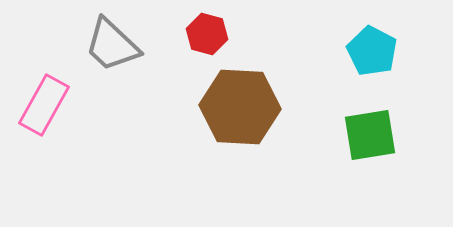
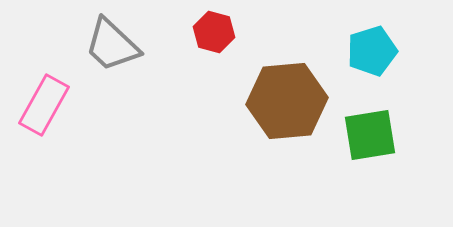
red hexagon: moved 7 px right, 2 px up
cyan pentagon: rotated 27 degrees clockwise
brown hexagon: moved 47 px right, 6 px up; rotated 8 degrees counterclockwise
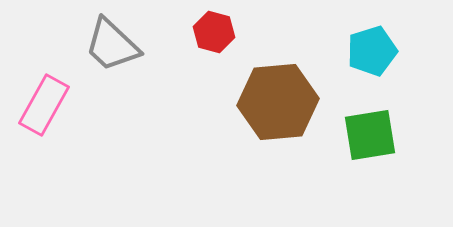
brown hexagon: moved 9 px left, 1 px down
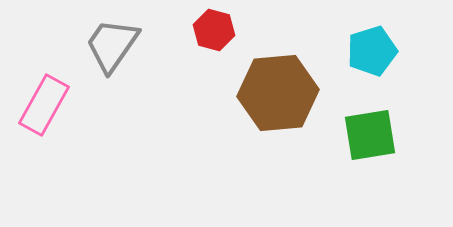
red hexagon: moved 2 px up
gray trapezoid: rotated 82 degrees clockwise
brown hexagon: moved 9 px up
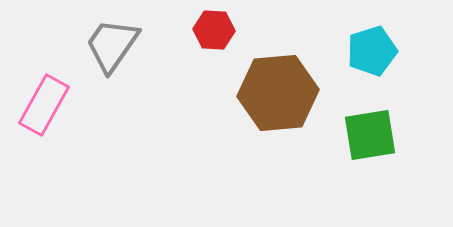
red hexagon: rotated 12 degrees counterclockwise
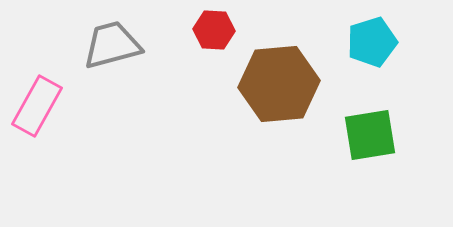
gray trapezoid: rotated 40 degrees clockwise
cyan pentagon: moved 9 px up
brown hexagon: moved 1 px right, 9 px up
pink rectangle: moved 7 px left, 1 px down
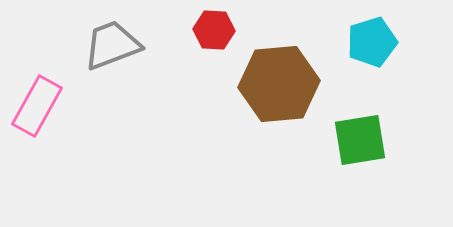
gray trapezoid: rotated 6 degrees counterclockwise
green square: moved 10 px left, 5 px down
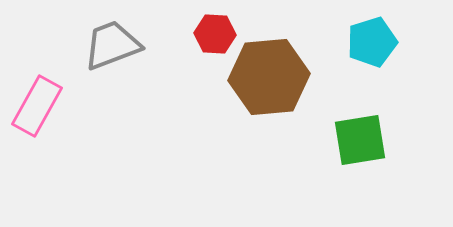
red hexagon: moved 1 px right, 4 px down
brown hexagon: moved 10 px left, 7 px up
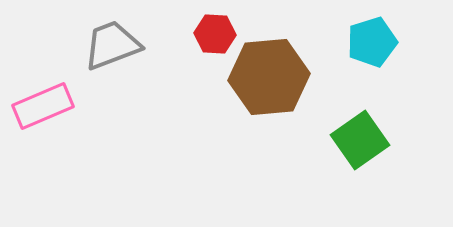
pink rectangle: moved 6 px right; rotated 38 degrees clockwise
green square: rotated 26 degrees counterclockwise
